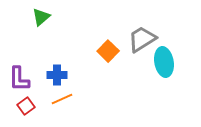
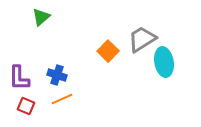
blue cross: rotated 18 degrees clockwise
purple L-shape: moved 1 px up
red square: rotated 30 degrees counterclockwise
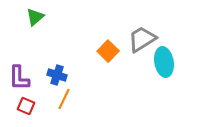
green triangle: moved 6 px left
orange line: moved 2 px right; rotated 40 degrees counterclockwise
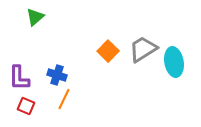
gray trapezoid: moved 1 px right, 10 px down
cyan ellipse: moved 10 px right
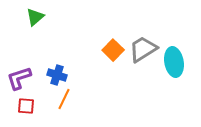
orange square: moved 5 px right, 1 px up
purple L-shape: rotated 72 degrees clockwise
red square: rotated 18 degrees counterclockwise
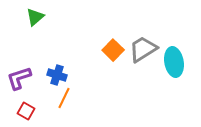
orange line: moved 1 px up
red square: moved 5 px down; rotated 24 degrees clockwise
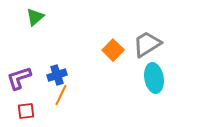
gray trapezoid: moved 4 px right, 5 px up
cyan ellipse: moved 20 px left, 16 px down
blue cross: rotated 36 degrees counterclockwise
orange line: moved 3 px left, 3 px up
red square: rotated 36 degrees counterclockwise
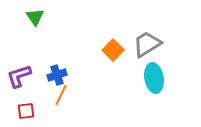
green triangle: rotated 24 degrees counterclockwise
purple L-shape: moved 2 px up
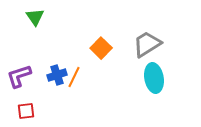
orange square: moved 12 px left, 2 px up
orange line: moved 13 px right, 18 px up
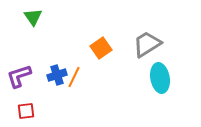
green triangle: moved 2 px left
orange square: rotated 10 degrees clockwise
cyan ellipse: moved 6 px right
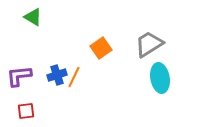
green triangle: rotated 24 degrees counterclockwise
gray trapezoid: moved 2 px right
purple L-shape: rotated 12 degrees clockwise
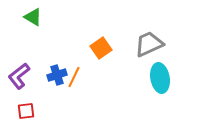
gray trapezoid: rotated 8 degrees clockwise
purple L-shape: rotated 32 degrees counterclockwise
